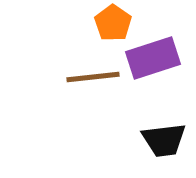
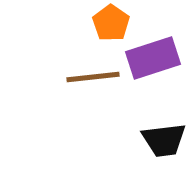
orange pentagon: moved 2 px left
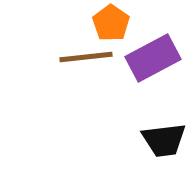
purple rectangle: rotated 10 degrees counterclockwise
brown line: moved 7 px left, 20 px up
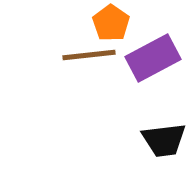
brown line: moved 3 px right, 2 px up
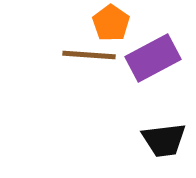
brown line: rotated 10 degrees clockwise
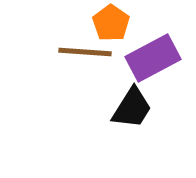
brown line: moved 4 px left, 3 px up
black trapezoid: moved 32 px left, 32 px up; rotated 51 degrees counterclockwise
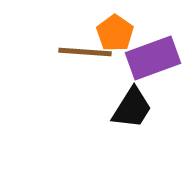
orange pentagon: moved 4 px right, 10 px down
purple rectangle: rotated 8 degrees clockwise
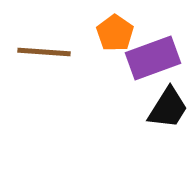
brown line: moved 41 px left
black trapezoid: moved 36 px right
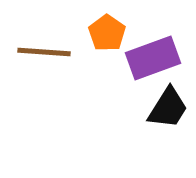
orange pentagon: moved 8 px left
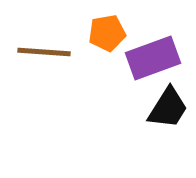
orange pentagon: rotated 27 degrees clockwise
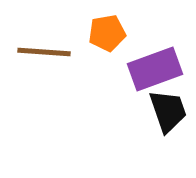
purple rectangle: moved 2 px right, 11 px down
black trapezoid: moved 3 px down; rotated 51 degrees counterclockwise
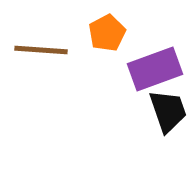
orange pentagon: rotated 18 degrees counterclockwise
brown line: moved 3 px left, 2 px up
